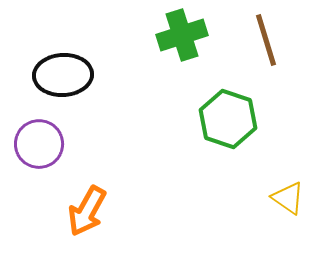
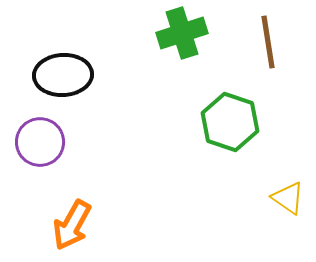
green cross: moved 2 px up
brown line: moved 2 px right, 2 px down; rotated 8 degrees clockwise
green hexagon: moved 2 px right, 3 px down
purple circle: moved 1 px right, 2 px up
orange arrow: moved 15 px left, 14 px down
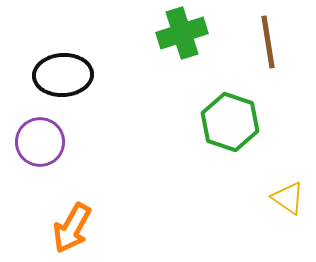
orange arrow: moved 3 px down
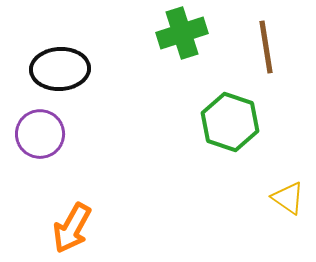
brown line: moved 2 px left, 5 px down
black ellipse: moved 3 px left, 6 px up
purple circle: moved 8 px up
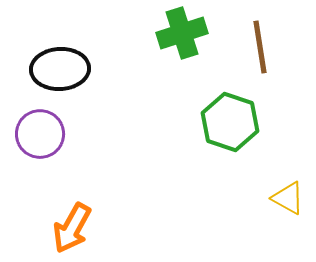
brown line: moved 6 px left
yellow triangle: rotated 6 degrees counterclockwise
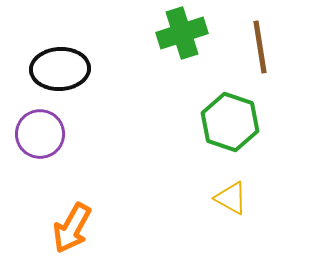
yellow triangle: moved 57 px left
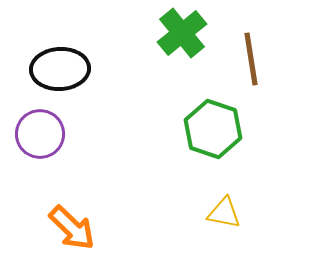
green cross: rotated 21 degrees counterclockwise
brown line: moved 9 px left, 12 px down
green hexagon: moved 17 px left, 7 px down
yellow triangle: moved 7 px left, 15 px down; rotated 18 degrees counterclockwise
orange arrow: rotated 75 degrees counterclockwise
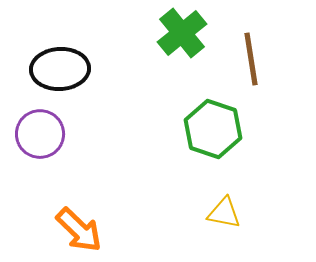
orange arrow: moved 7 px right, 2 px down
